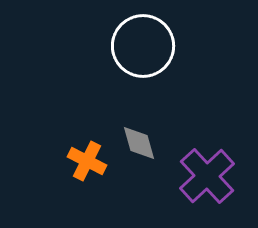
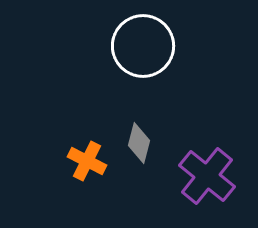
gray diamond: rotated 30 degrees clockwise
purple cross: rotated 8 degrees counterclockwise
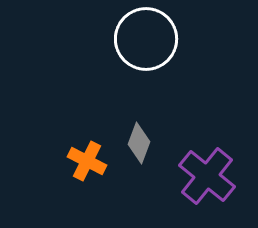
white circle: moved 3 px right, 7 px up
gray diamond: rotated 6 degrees clockwise
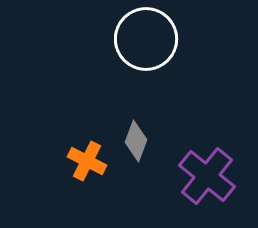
gray diamond: moved 3 px left, 2 px up
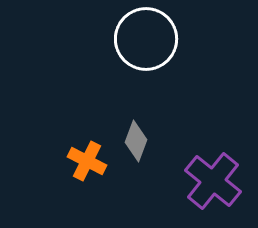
purple cross: moved 6 px right, 5 px down
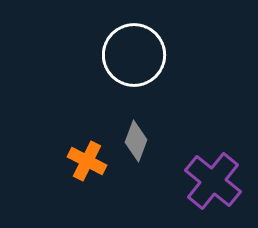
white circle: moved 12 px left, 16 px down
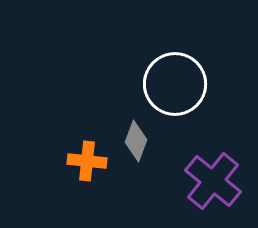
white circle: moved 41 px right, 29 px down
orange cross: rotated 21 degrees counterclockwise
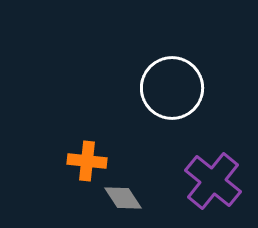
white circle: moved 3 px left, 4 px down
gray diamond: moved 13 px left, 57 px down; rotated 54 degrees counterclockwise
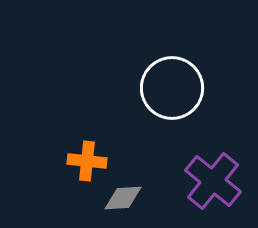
gray diamond: rotated 60 degrees counterclockwise
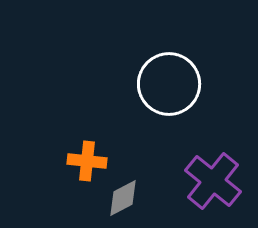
white circle: moved 3 px left, 4 px up
gray diamond: rotated 24 degrees counterclockwise
